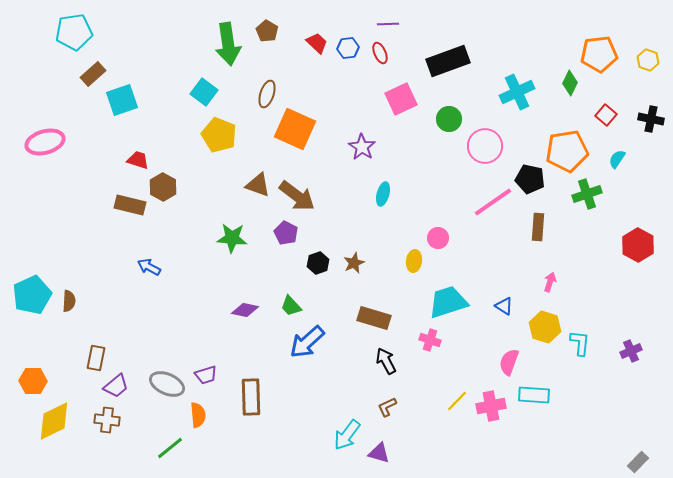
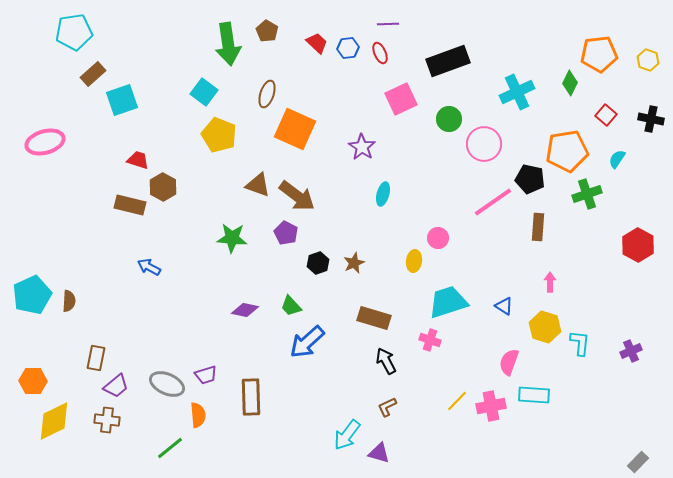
pink circle at (485, 146): moved 1 px left, 2 px up
pink arrow at (550, 282): rotated 18 degrees counterclockwise
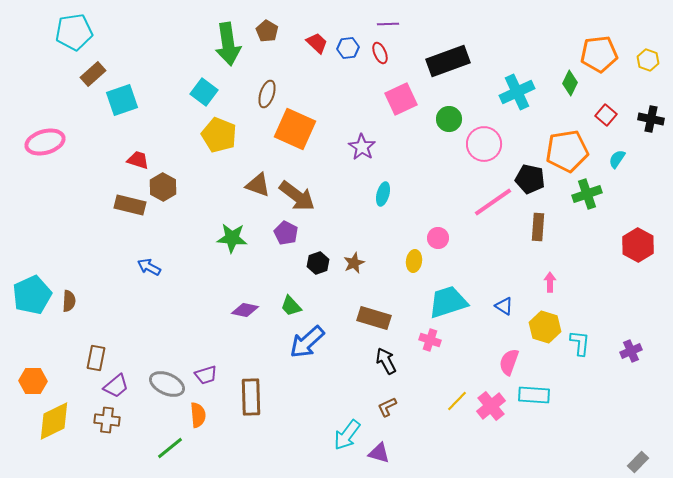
pink cross at (491, 406): rotated 28 degrees counterclockwise
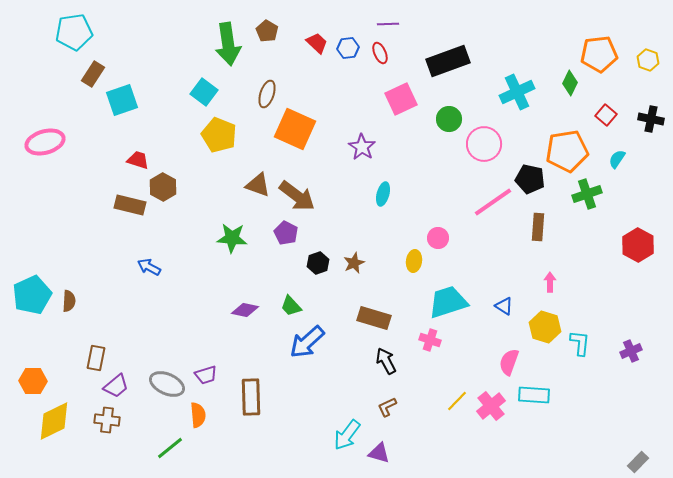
brown rectangle at (93, 74): rotated 15 degrees counterclockwise
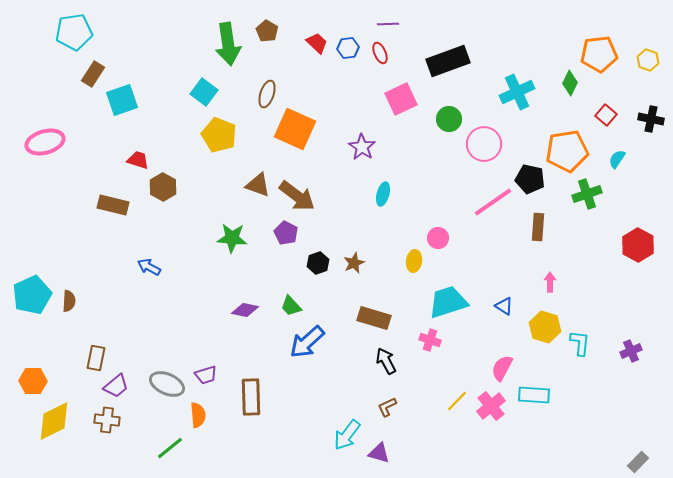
brown rectangle at (130, 205): moved 17 px left
pink semicircle at (509, 362): moved 7 px left, 6 px down; rotated 8 degrees clockwise
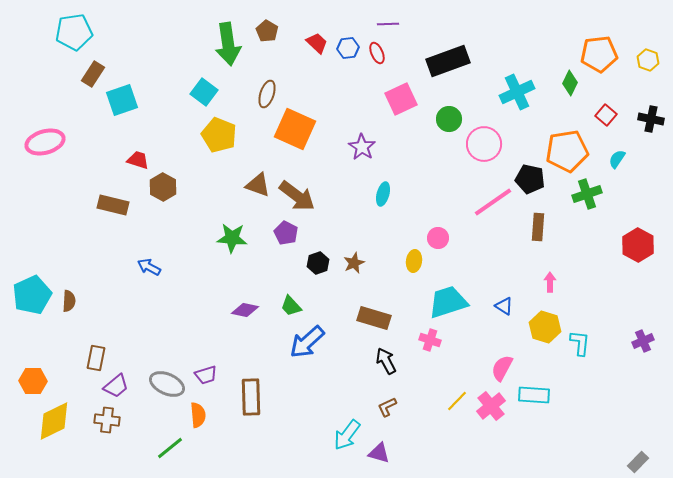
red ellipse at (380, 53): moved 3 px left
purple cross at (631, 351): moved 12 px right, 10 px up
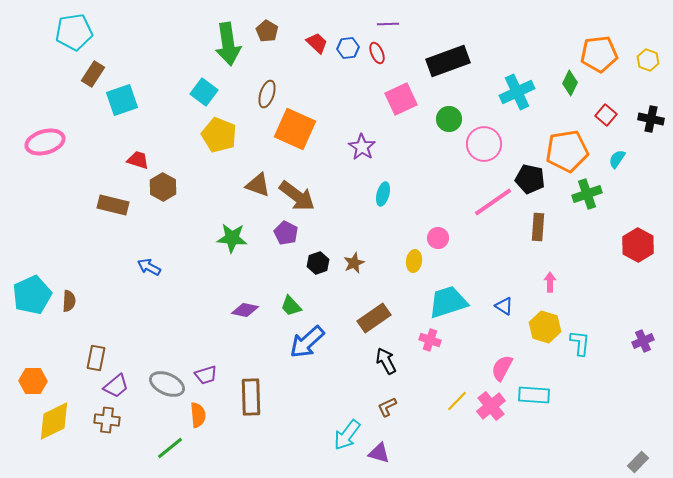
brown rectangle at (374, 318): rotated 52 degrees counterclockwise
